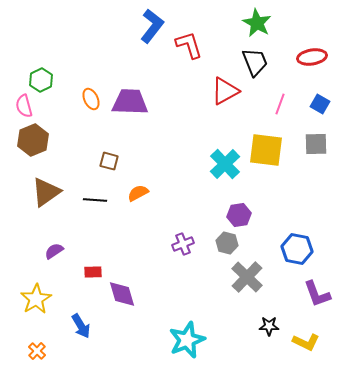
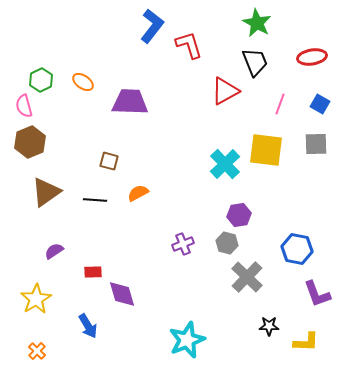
orange ellipse: moved 8 px left, 17 px up; rotated 30 degrees counterclockwise
brown hexagon: moved 3 px left, 2 px down
blue arrow: moved 7 px right
yellow L-shape: rotated 24 degrees counterclockwise
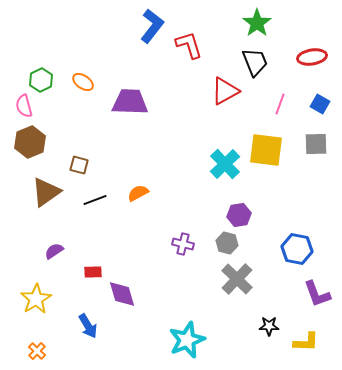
green star: rotated 8 degrees clockwise
brown square: moved 30 px left, 4 px down
black line: rotated 25 degrees counterclockwise
purple cross: rotated 35 degrees clockwise
gray cross: moved 10 px left, 2 px down
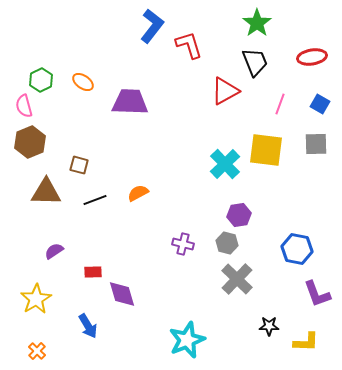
brown triangle: rotated 36 degrees clockwise
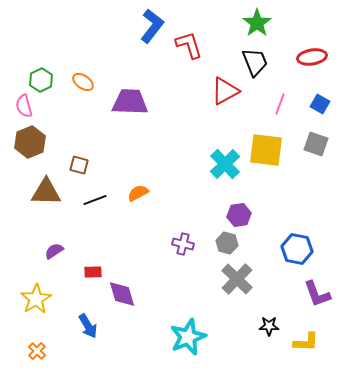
gray square: rotated 20 degrees clockwise
cyan star: moved 1 px right, 3 px up
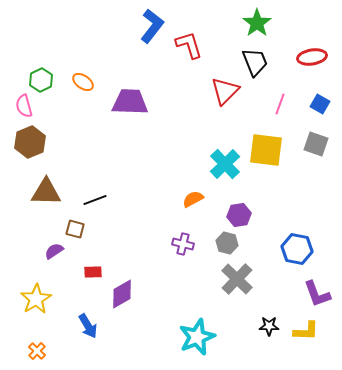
red triangle: rotated 16 degrees counterclockwise
brown square: moved 4 px left, 64 px down
orange semicircle: moved 55 px right, 6 px down
purple diamond: rotated 76 degrees clockwise
cyan star: moved 9 px right
yellow L-shape: moved 11 px up
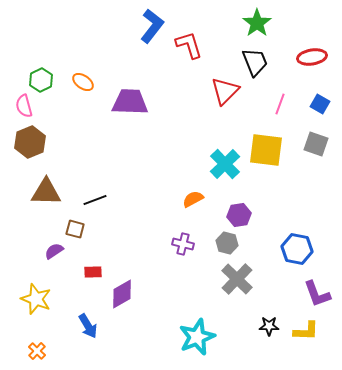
yellow star: rotated 20 degrees counterclockwise
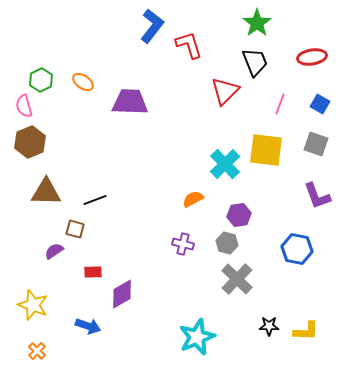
purple L-shape: moved 98 px up
yellow star: moved 3 px left, 6 px down
blue arrow: rotated 40 degrees counterclockwise
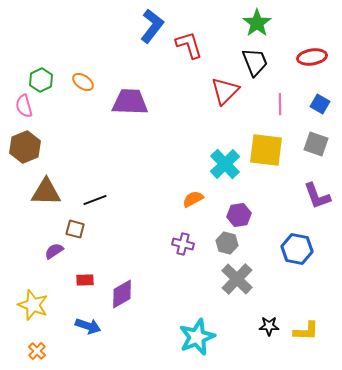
pink line: rotated 20 degrees counterclockwise
brown hexagon: moved 5 px left, 5 px down
red rectangle: moved 8 px left, 8 px down
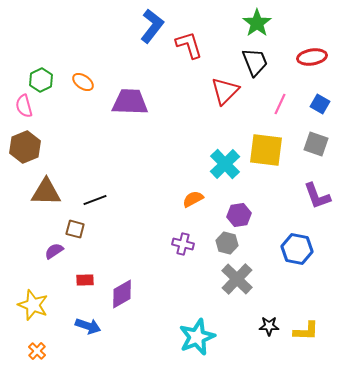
pink line: rotated 25 degrees clockwise
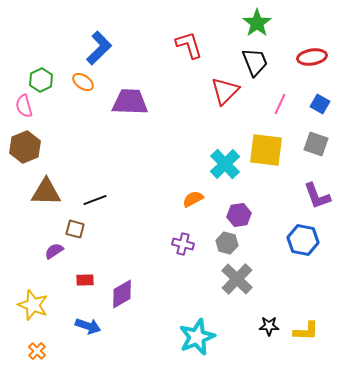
blue L-shape: moved 53 px left, 22 px down; rotated 8 degrees clockwise
blue hexagon: moved 6 px right, 9 px up
